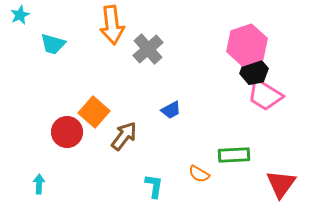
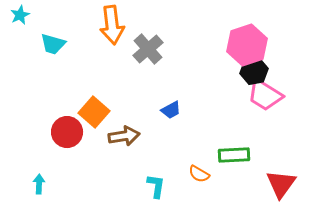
brown arrow: rotated 44 degrees clockwise
cyan L-shape: moved 2 px right
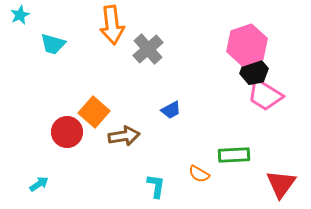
cyan arrow: rotated 54 degrees clockwise
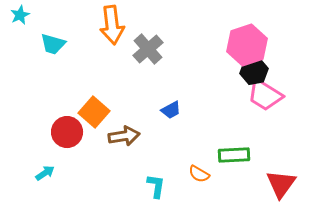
cyan arrow: moved 6 px right, 11 px up
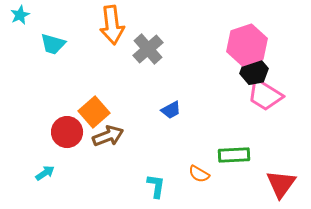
orange square: rotated 8 degrees clockwise
brown arrow: moved 16 px left; rotated 12 degrees counterclockwise
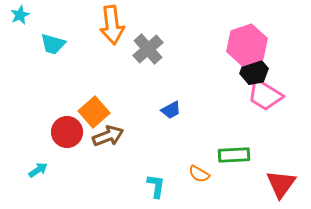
cyan arrow: moved 7 px left, 3 px up
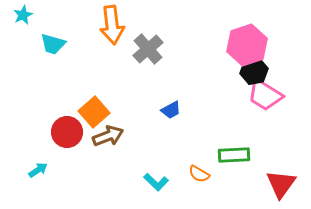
cyan star: moved 3 px right
cyan L-shape: moved 4 px up; rotated 125 degrees clockwise
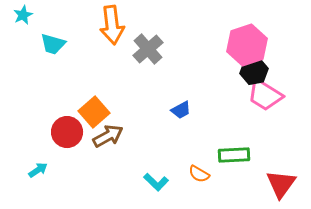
blue trapezoid: moved 10 px right
brown arrow: rotated 8 degrees counterclockwise
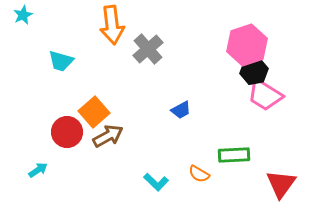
cyan trapezoid: moved 8 px right, 17 px down
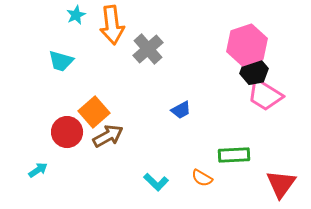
cyan star: moved 53 px right
orange semicircle: moved 3 px right, 4 px down
